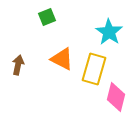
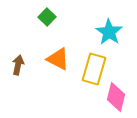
green square: rotated 24 degrees counterclockwise
orange triangle: moved 4 px left
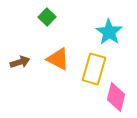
brown arrow: moved 2 px right, 3 px up; rotated 60 degrees clockwise
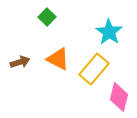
yellow rectangle: rotated 24 degrees clockwise
pink diamond: moved 3 px right
